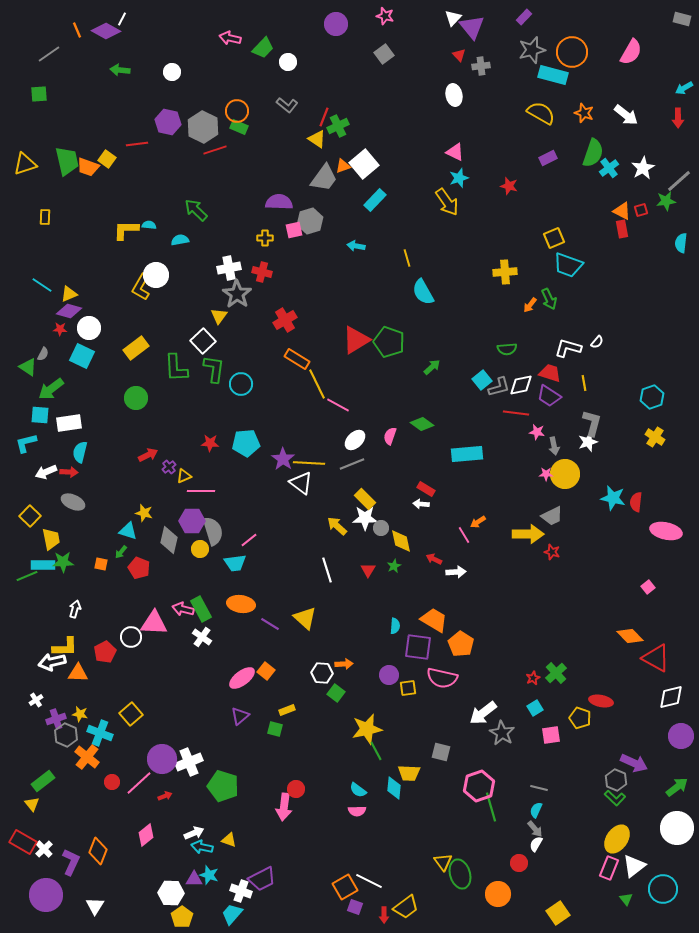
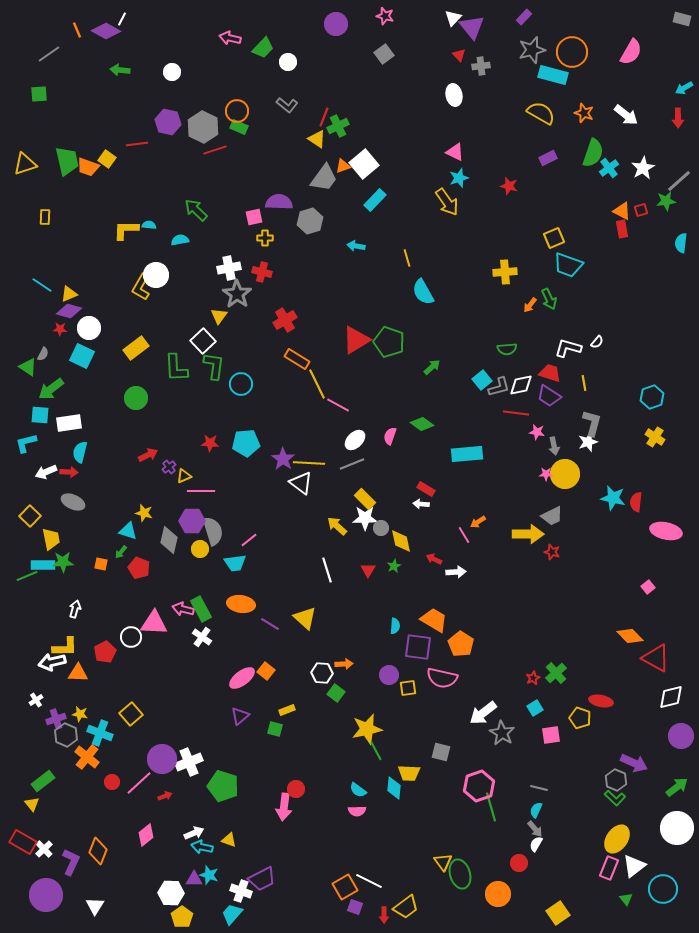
pink square at (294, 230): moved 40 px left, 13 px up
green L-shape at (214, 369): moved 3 px up
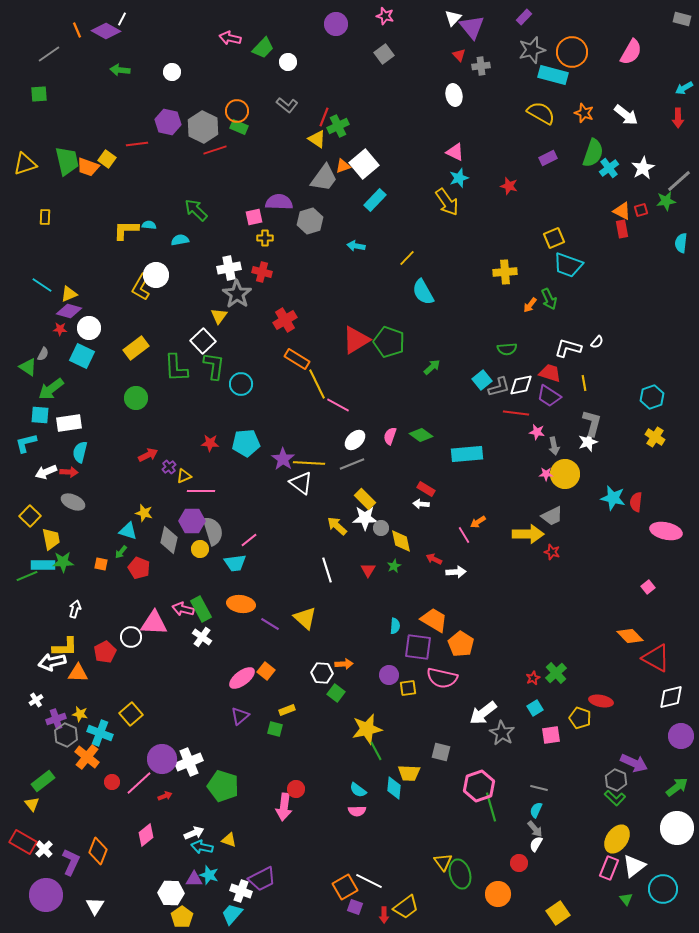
yellow line at (407, 258): rotated 60 degrees clockwise
green diamond at (422, 424): moved 1 px left, 11 px down
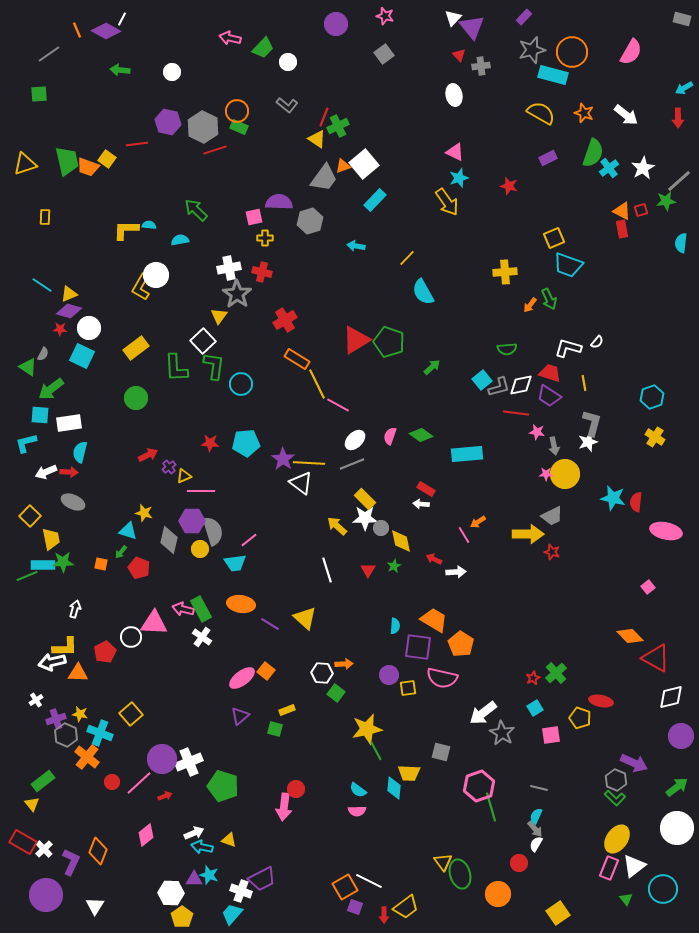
cyan semicircle at (536, 810): moved 6 px down
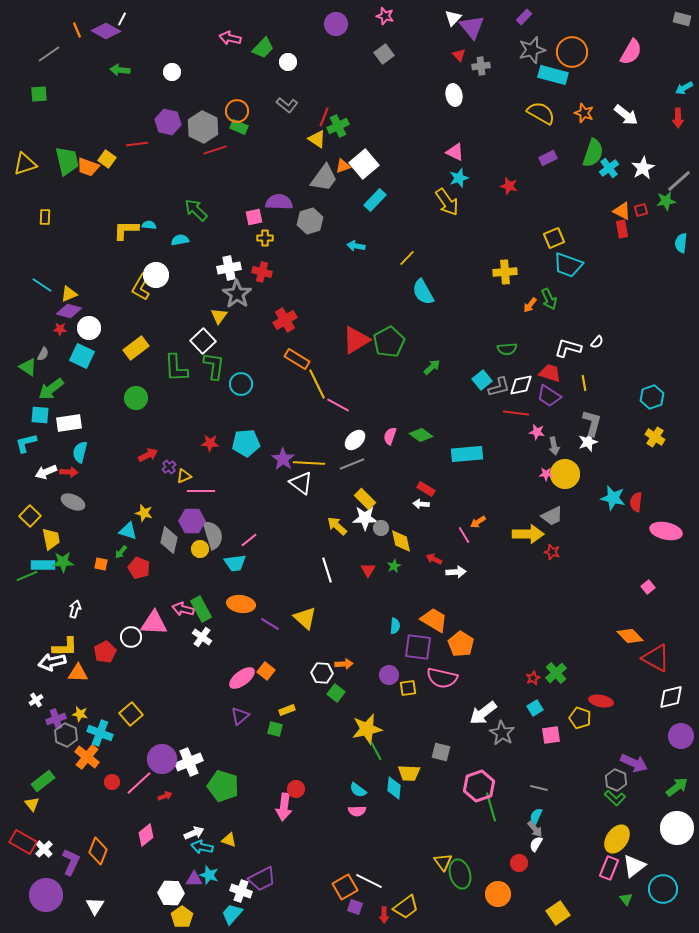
green pentagon at (389, 342): rotated 24 degrees clockwise
gray semicircle at (213, 531): moved 4 px down
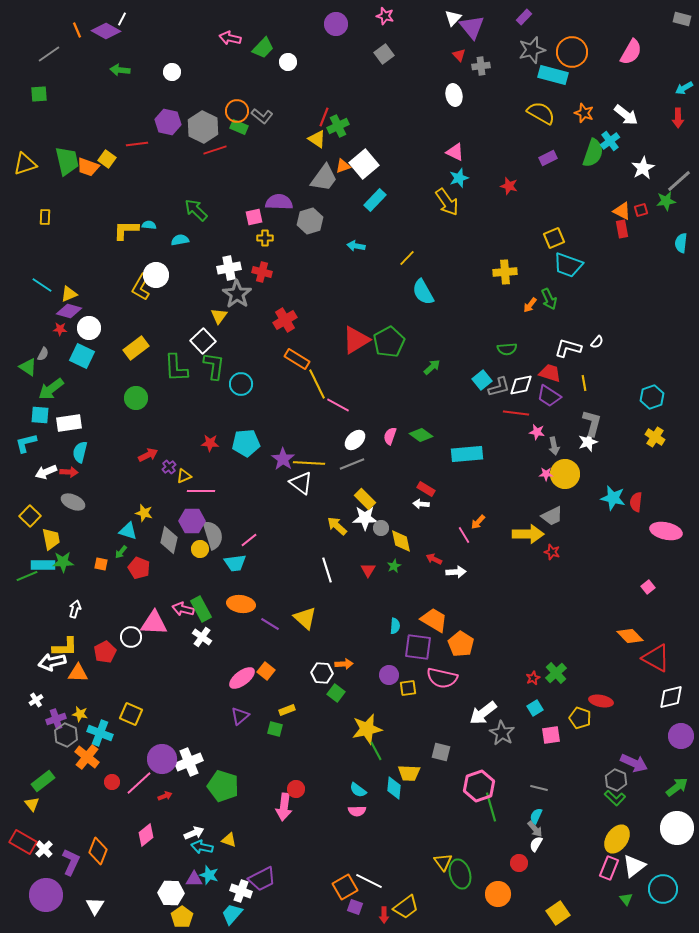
gray L-shape at (287, 105): moved 25 px left, 11 px down
cyan cross at (609, 168): moved 1 px right, 27 px up
orange arrow at (478, 522): rotated 14 degrees counterclockwise
yellow square at (131, 714): rotated 25 degrees counterclockwise
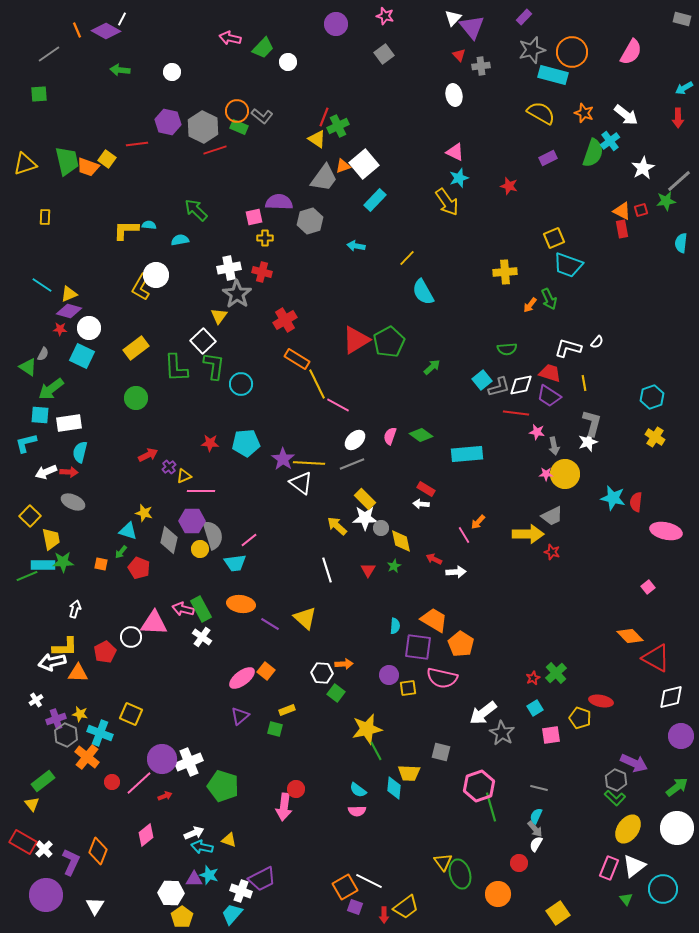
yellow ellipse at (617, 839): moved 11 px right, 10 px up
